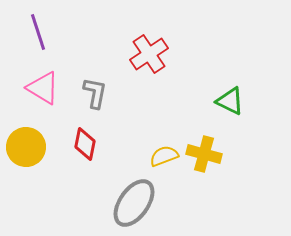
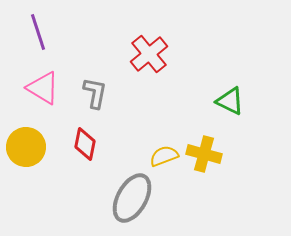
red cross: rotated 6 degrees counterclockwise
gray ellipse: moved 2 px left, 5 px up; rotated 6 degrees counterclockwise
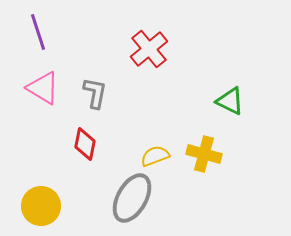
red cross: moved 5 px up
yellow circle: moved 15 px right, 59 px down
yellow semicircle: moved 9 px left
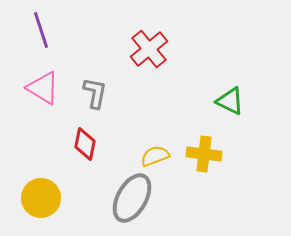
purple line: moved 3 px right, 2 px up
yellow cross: rotated 8 degrees counterclockwise
yellow circle: moved 8 px up
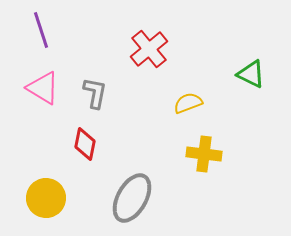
green triangle: moved 21 px right, 27 px up
yellow semicircle: moved 33 px right, 53 px up
yellow circle: moved 5 px right
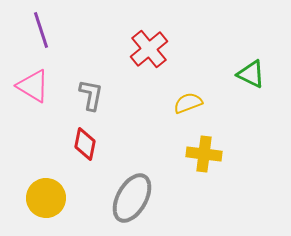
pink triangle: moved 10 px left, 2 px up
gray L-shape: moved 4 px left, 2 px down
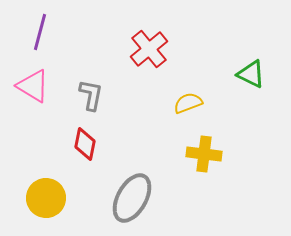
purple line: moved 1 px left, 2 px down; rotated 33 degrees clockwise
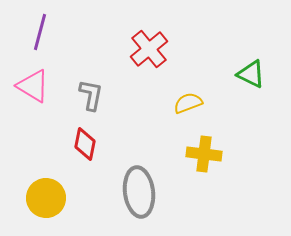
gray ellipse: moved 7 px right, 6 px up; rotated 36 degrees counterclockwise
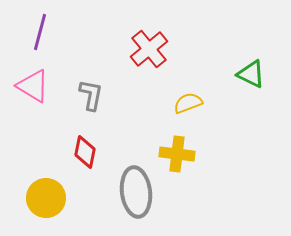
red diamond: moved 8 px down
yellow cross: moved 27 px left
gray ellipse: moved 3 px left
